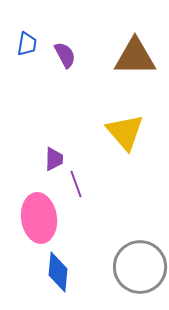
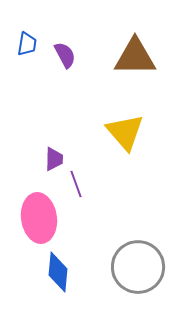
gray circle: moved 2 px left
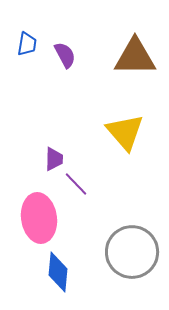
purple line: rotated 24 degrees counterclockwise
gray circle: moved 6 px left, 15 px up
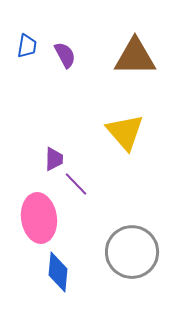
blue trapezoid: moved 2 px down
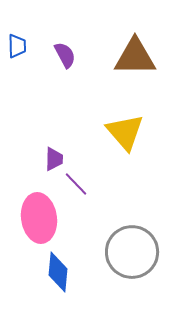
blue trapezoid: moved 10 px left; rotated 10 degrees counterclockwise
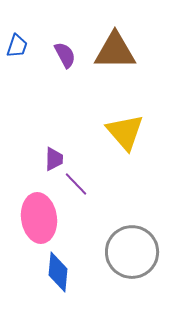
blue trapezoid: rotated 20 degrees clockwise
brown triangle: moved 20 px left, 6 px up
